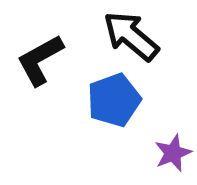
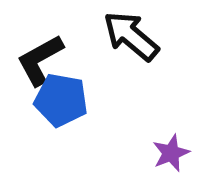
blue pentagon: moved 53 px left; rotated 30 degrees clockwise
purple star: moved 2 px left
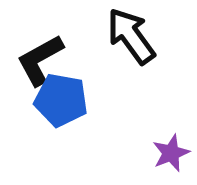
black arrow: rotated 14 degrees clockwise
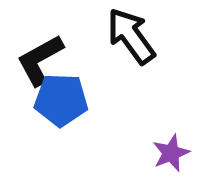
blue pentagon: rotated 8 degrees counterclockwise
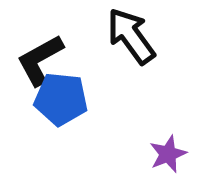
blue pentagon: moved 1 px up; rotated 4 degrees clockwise
purple star: moved 3 px left, 1 px down
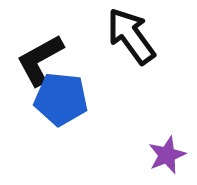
purple star: moved 1 px left, 1 px down
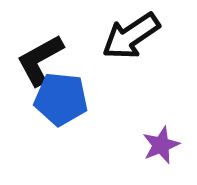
black arrow: rotated 88 degrees counterclockwise
purple star: moved 6 px left, 10 px up
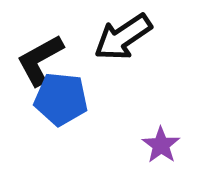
black arrow: moved 8 px left, 1 px down
purple star: rotated 15 degrees counterclockwise
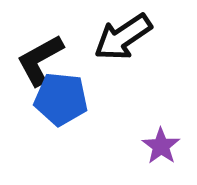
purple star: moved 1 px down
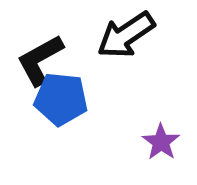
black arrow: moved 3 px right, 2 px up
purple star: moved 4 px up
